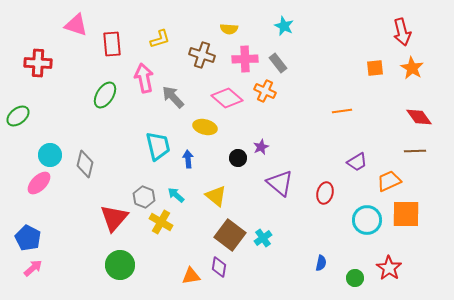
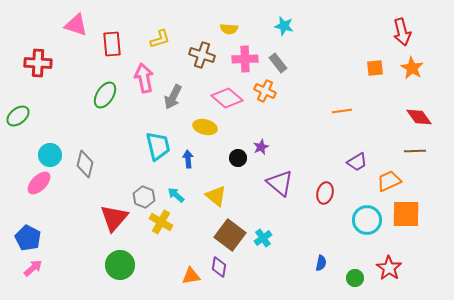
cyan star at (284, 26): rotated 12 degrees counterclockwise
gray arrow at (173, 97): rotated 110 degrees counterclockwise
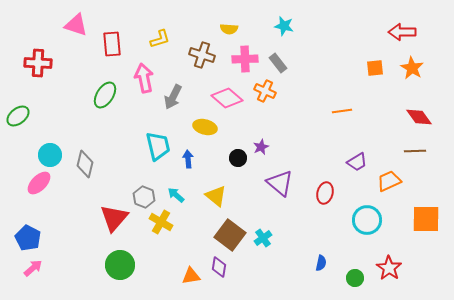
red arrow at (402, 32): rotated 104 degrees clockwise
orange square at (406, 214): moved 20 px right, 5 px down
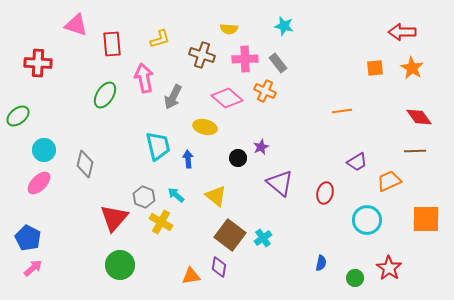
cyan circle at (50, 155): moved 6 px left, 5 px up
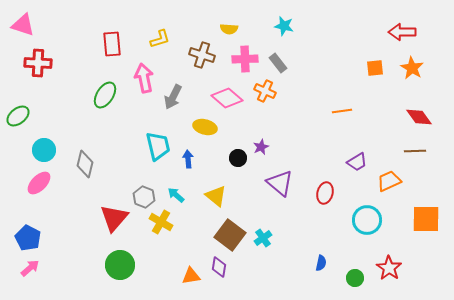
pink triangle at (76, 25): moved 53 px left
pink arrow at (33, 268): moved 3 px left
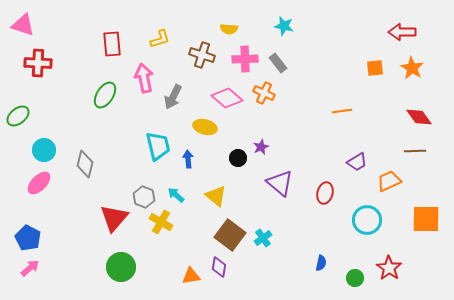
orange cross at (265, 91): moved 1 px left, 2 px down
green circle at (120, 265): moved 1 px right, 2 px down
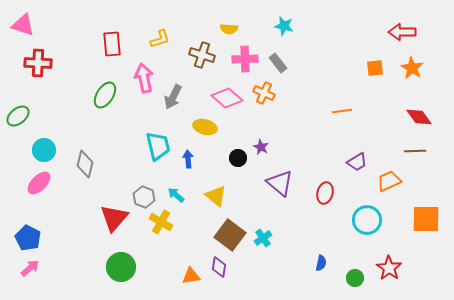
purple star at (261, 147): rotated 21 degrees counterclockwise
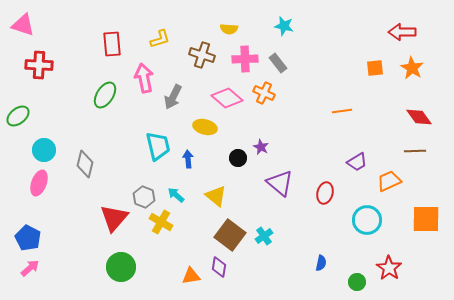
red cross at (38, 63): moved 1 px right, 2 px down
pink ellipse at (39, 183): rotated 25 degrees counterclockwise
cyan cross at (263, 238): moved 1 px right, 2 px up
green circle at (355, 278): moved 2 px right, 4 px down
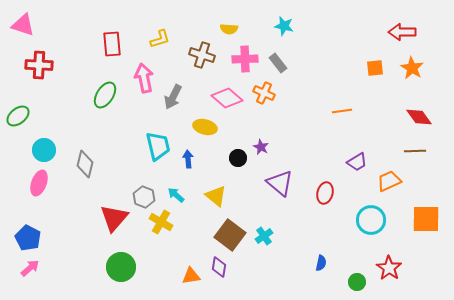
cyan circle at (367, 220): moved 4 px right
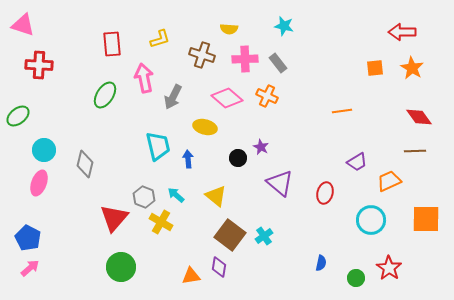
orange cross at (264, 93): moved 3 px right, 3 px down
green circle at (357, 282): moved 1 px left, 4 px up
